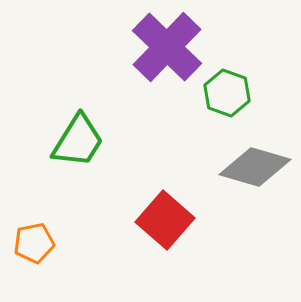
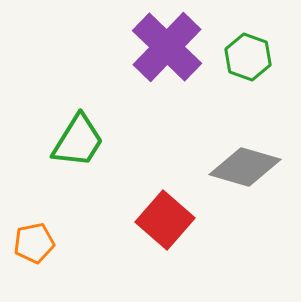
green hexagon: moved 21 px right, 36 px up
gray diamond: moved 10 px left
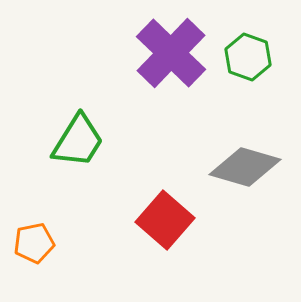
purple cross: moved 4 px right, 6 px down
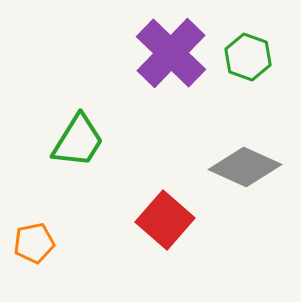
gray diamond: rotated 8 degrees clockwise
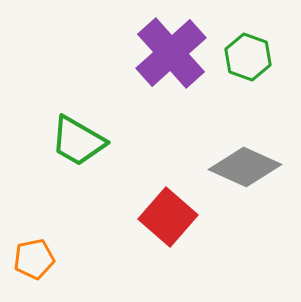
purple cross: rotated 4 degrees clockwise
green trapezoid: rotated 88 degrees clockwise
red square: moved 3 px right, 3 px up
orange pentagon: moved 16 px down
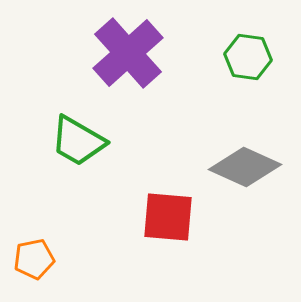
purple cross: moved 43 px left
green hexagon: rotated 12 degrees counterclockwise
red square: rotated 36 degrees counterclockwise
